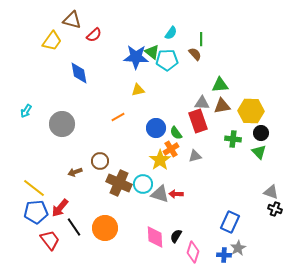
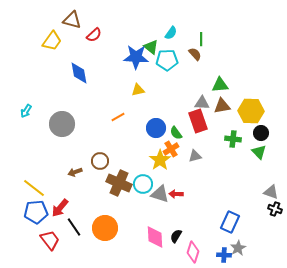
green triangle at (152, 52): moved 1 px left, 5 px up
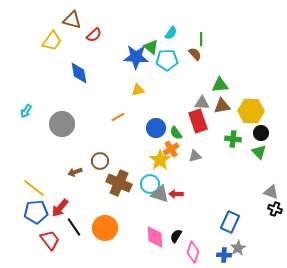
cyan circle at (143, 184): moved 7 px right
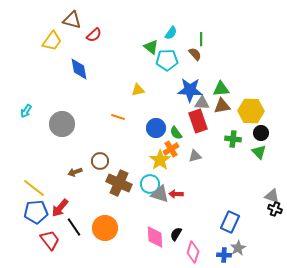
blue star at (136, 57): moved 54 px right, 33 px down
blue diamond at (79, 73): moved 4 px up
green triangle at (220, 85): moved 1 px right, 4 px down
orange line at (118, 117): rotated 48 degrees clockwise
gray triangle at (271, 192): moved 1 px right, 4 px down
black semicircle at (176, 236): moved 2 px up
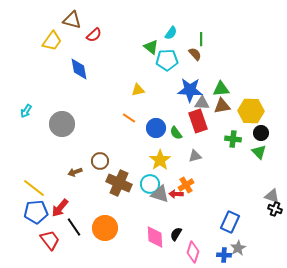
orange line at (118, 117): moved 11 px right, 1 px down; rotated 16 degrees clockwise
orange cross at (171, 149): moved 15 px right, 36 px down
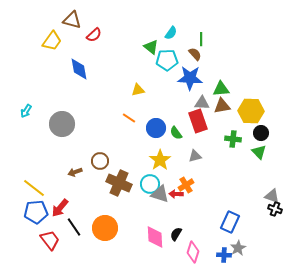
blue star at (190, 90): moved 12 px up
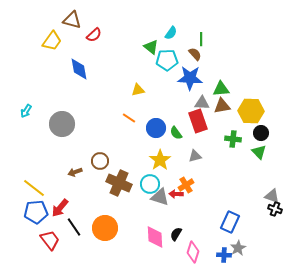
gray triangle at (160, 194): moved 3 px down
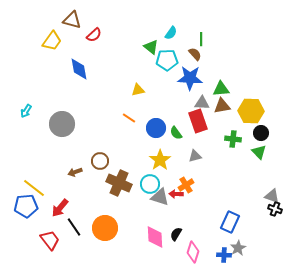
blue pentagon at (36, 212): moved 10 px left, 6 px up
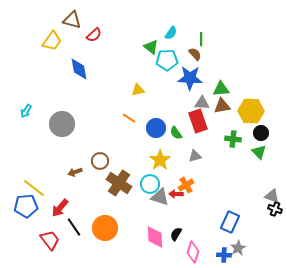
brown cross at (119, 183): rotated 10 degrees clockwise
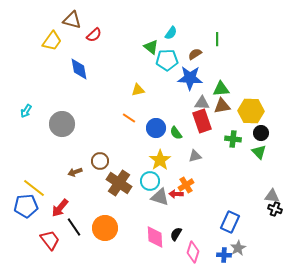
green line at (201, 39): moved 16 px right
brown semicircle at (195, 54): rotated 80 degrees counterclockwise
red rectangle at (198, 121): moved 4 px right
cyan circle at (150, 184): moved 3 px up
gray triangle at (272, 196): rotated 14 degrees counterclockwise
